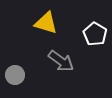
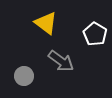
yellow triangle: rotated 20 degrees clockwise
gray circle: moved 9 px right, 1 px down
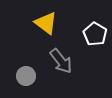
gray arrow: rotated 16 degrees clockwise
gray circle: moved 2 px right
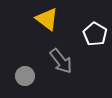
yellow triangle: moved 1 px right, 4 px up
gray circle: moved 1 px left
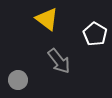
gray arrow: moved 2 px left
gray circle: moved 7 px left, 4 px down
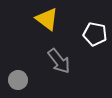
white pentagon: rotated 20 degrees counterclockwise
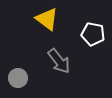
white pentagon: moved 2 px left
gray circle: moved 2 px up
